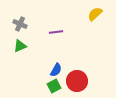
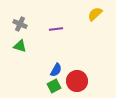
purple line: moved 3 px up
green triangle: rotated 40 degrees clockwise
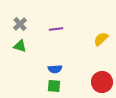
yellow semicircle: moved 6 px right, 25 px down
gray cross: rotated 24 degrees clockwise
blue semicircle: moved 1 px left, 1 px up; rotated 56 degrees clockwise
red circle: moved 25 px right, 1 px down
green square: rotated 32 degrees clockwise
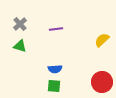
yellow semicircle: moved 1 px right, 1 px down
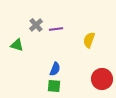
gray cross: moved 16 px right, 1 px down
yellow semicircle: moved 13 px left; rotated 28 degrees counterclockwise
green triangle: moved 3 px left, 1 px up
blue semicircle: rotated 64 degrees counterclockwise
red circle: moved 3 px up
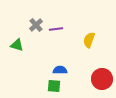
blue semicircle: moved 5 px right, 1 px down; rotated 112 degrees counterclockwise
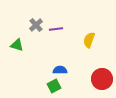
green square: rotated 32 degrees counterclockwise
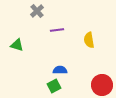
gray cross: moved 1 px right, 14 px up
purple line: moved 1 px right, 1 px down
yellow semicircle: rotated 28 degrees counterclockwise
red circle: moved 6 px down
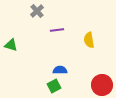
green triangle: moved 6 px left
